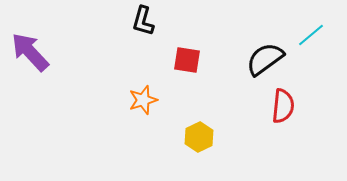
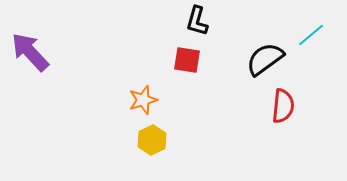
black L-shape: moved 54 px right
yellow hexagon: moved 47 px left, 3 px down
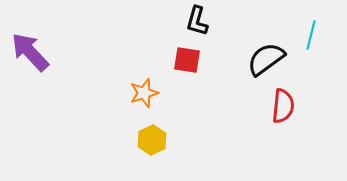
cyan line: rotated 36 degrees counterclockwise
black semicircle: moved 1 px right
orange star: moved 1 px right, 7 px up
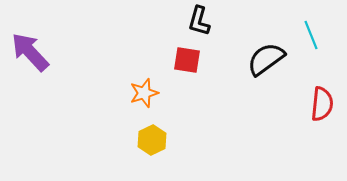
black L-shape: moved 2 px right
cyan line: rotated 36 degrees counterclockwise
red semicircle: moved 39 px right, 2 px up
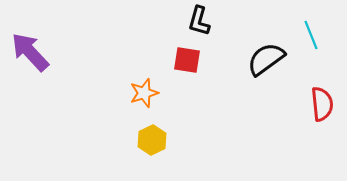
red semicircle: rotated 12 degrees counterclockwise
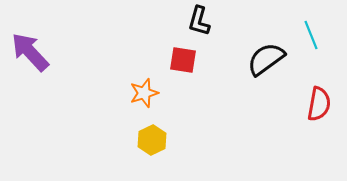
red square: moved 4 px left
red semicircle: moved 3 px left; rotated 16 degrees clockwise
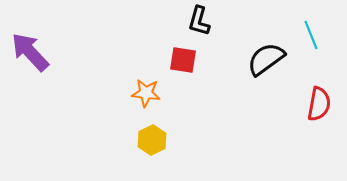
orange star: moved 2 px right; rotated 24 degrees clockwise
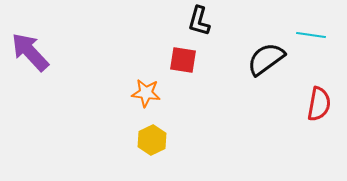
cyan line: rotated 60 degrees counterclockwise
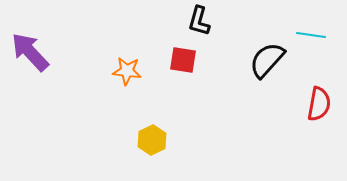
black semicircle: moved 1 px right, 1 px down; rotated 12 degrees counterclockwise
orange star: moved 19 px left, 22 px up
